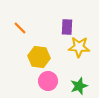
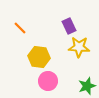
purple rectangle: moved 2 px right, 1 px up; rotated 28 degrees counterclockwise
green star: moved 8 px right
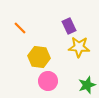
green star: moved 1 px up
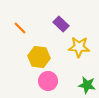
purple rectangle: moved 8 px left, 2 px up; rotated 21 degrees counterclockwise
green star: rotated 30 degrees clockwise
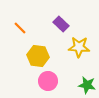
yellow hexagon: moved 1 px left, 1 px up
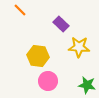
orange line: moved 18 px up
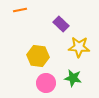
orange line: rotated 56 degrees counterclockwise
pink circle: moved 2 px left, 2 px down
green star: moved 14 px left, 7 px up
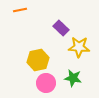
purple rectangle: moved 4 px down
yellow hexagon: moved 4 px down; rotated 20 degrees counterclockwise
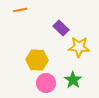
yellow hexagon: moved 1 px left; rotated 15 degrees clockwise
green star: moved 2 px down; rotated 24 degrees clockwise
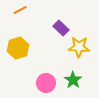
orange line: rotated 16 degrees counterclockwise
yellow hexagon: moved 19 px left, 12 px up; rotated 20 degrees counterclockwise
